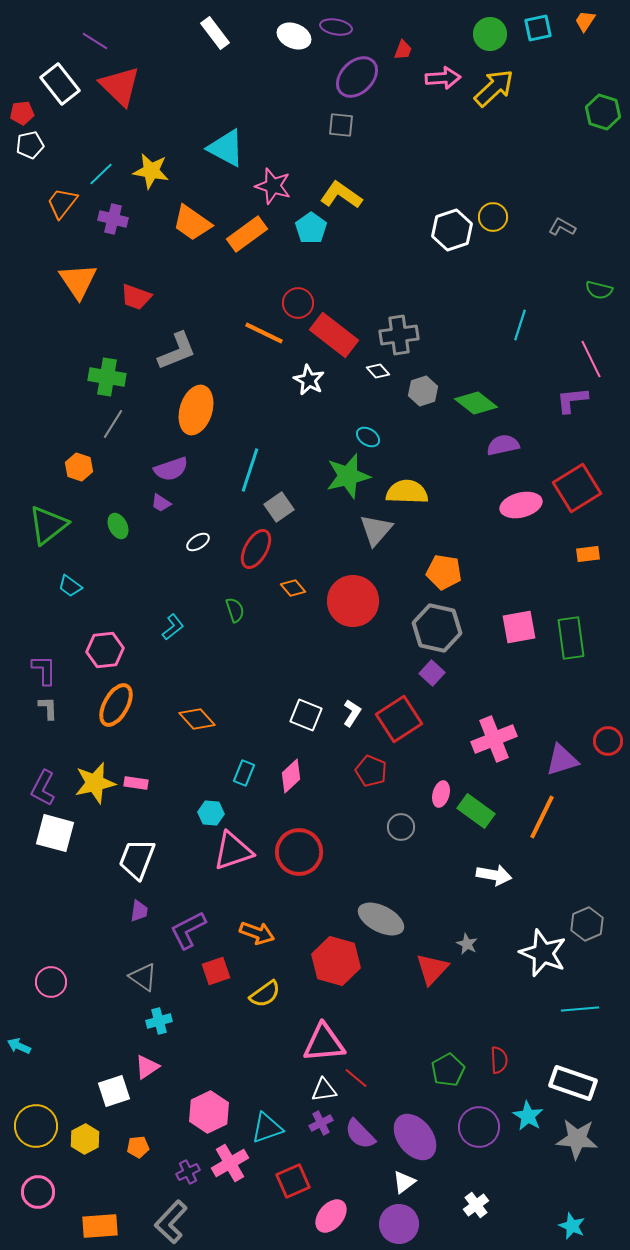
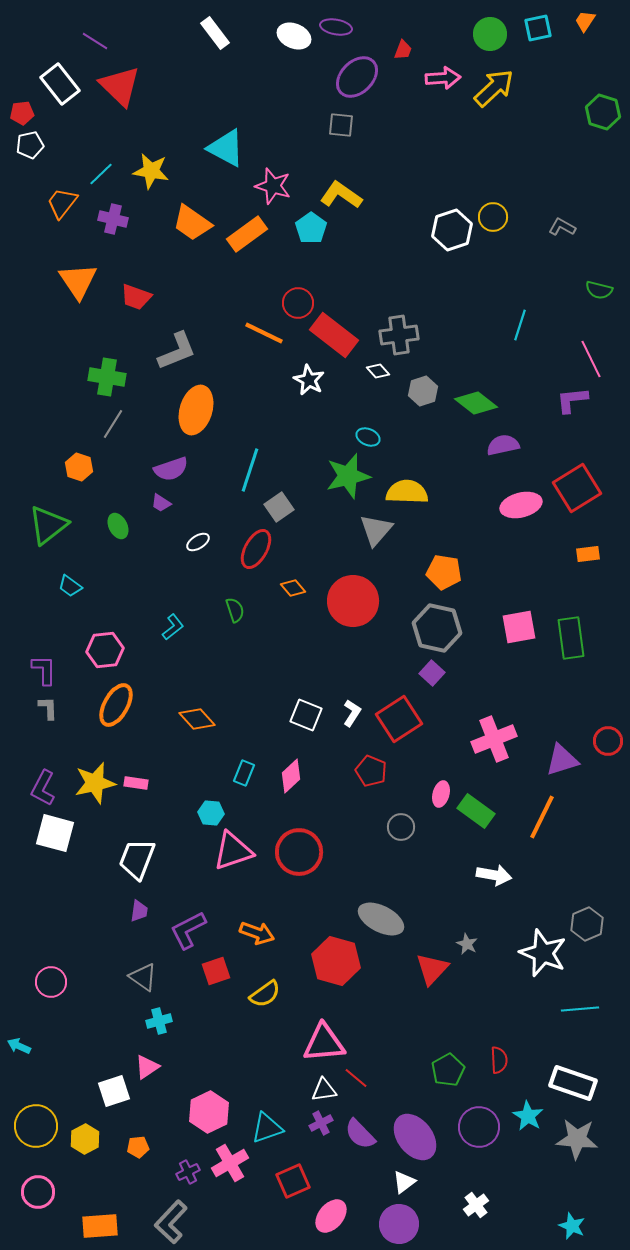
cyan ellipse at (368, 437): rotated 10 degrees counterclockwise
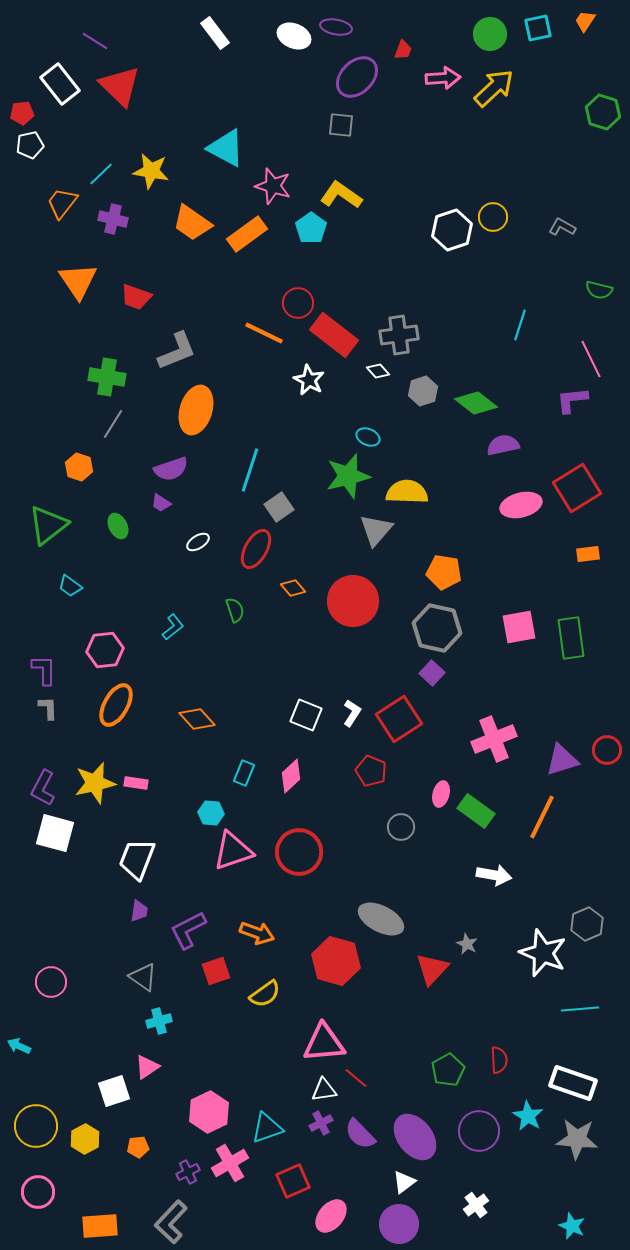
red circle at (608, 741): moved 1 px left, 9 px down
purple circle at (479, 1127): moved 4 px down
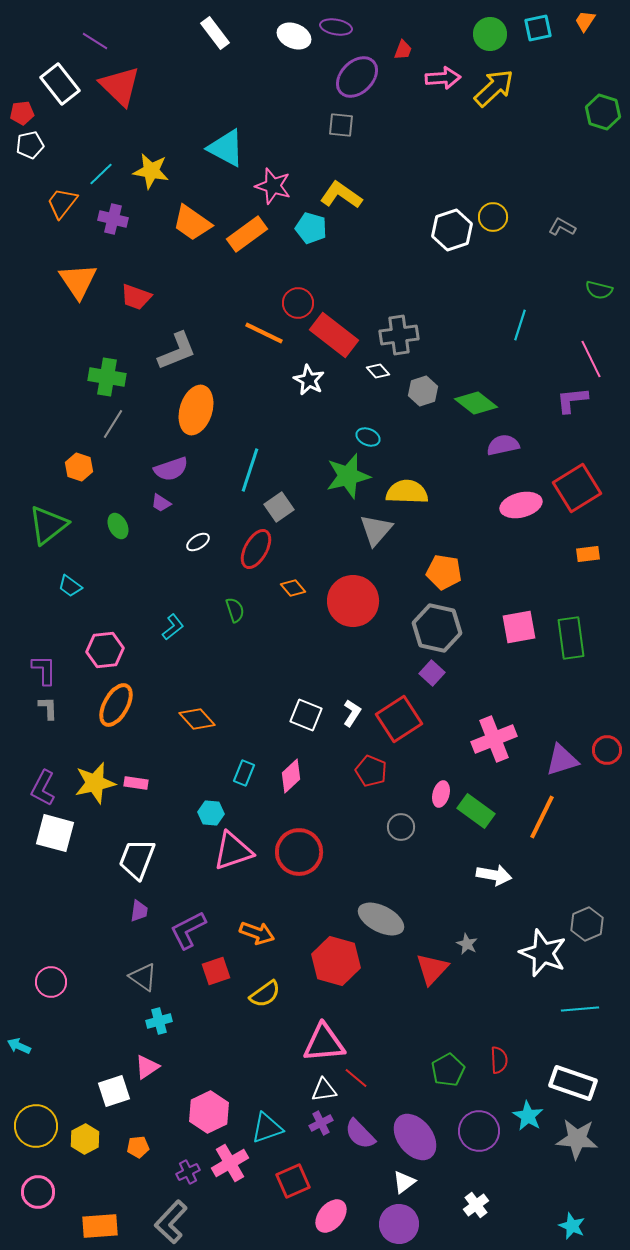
cyan pentagon at (311, 228): rotated 20 degrees counterclockwise
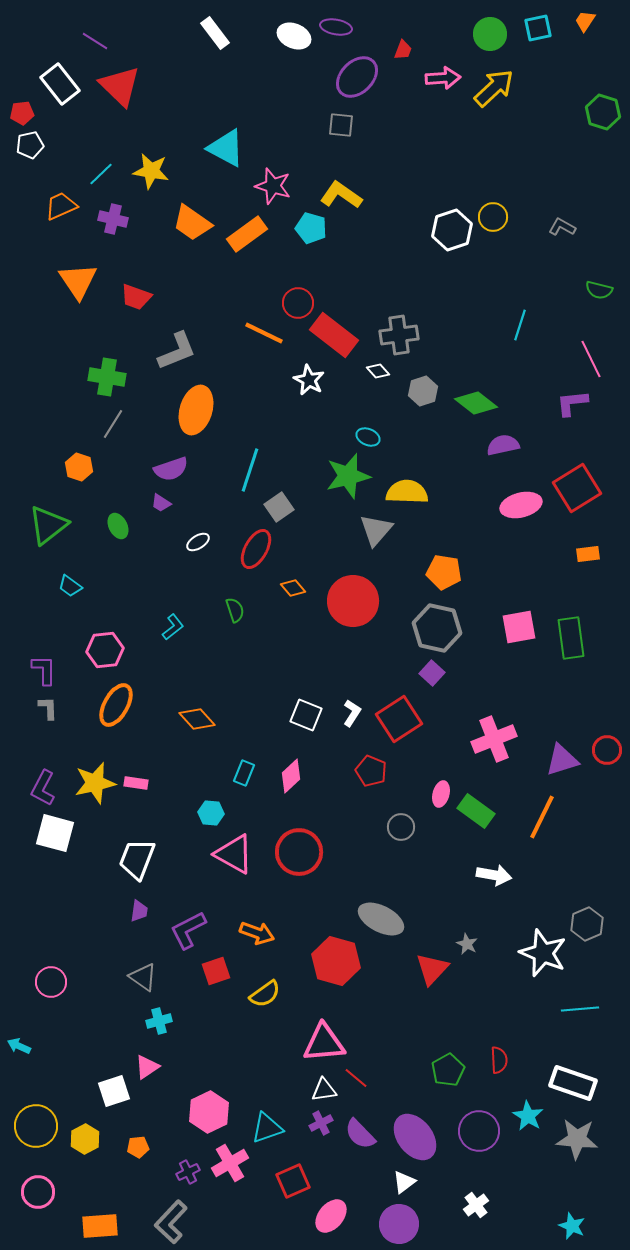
orange trapezoid at (62, 203): moved 1 px left, 3 px down; rotated 28 degrees clockwise
purple L-shape at (572, 400): moved 3 px down
pink triangle at (233, 851): moved 1 px right, 3 px down; rotated 48 degrees clockwise
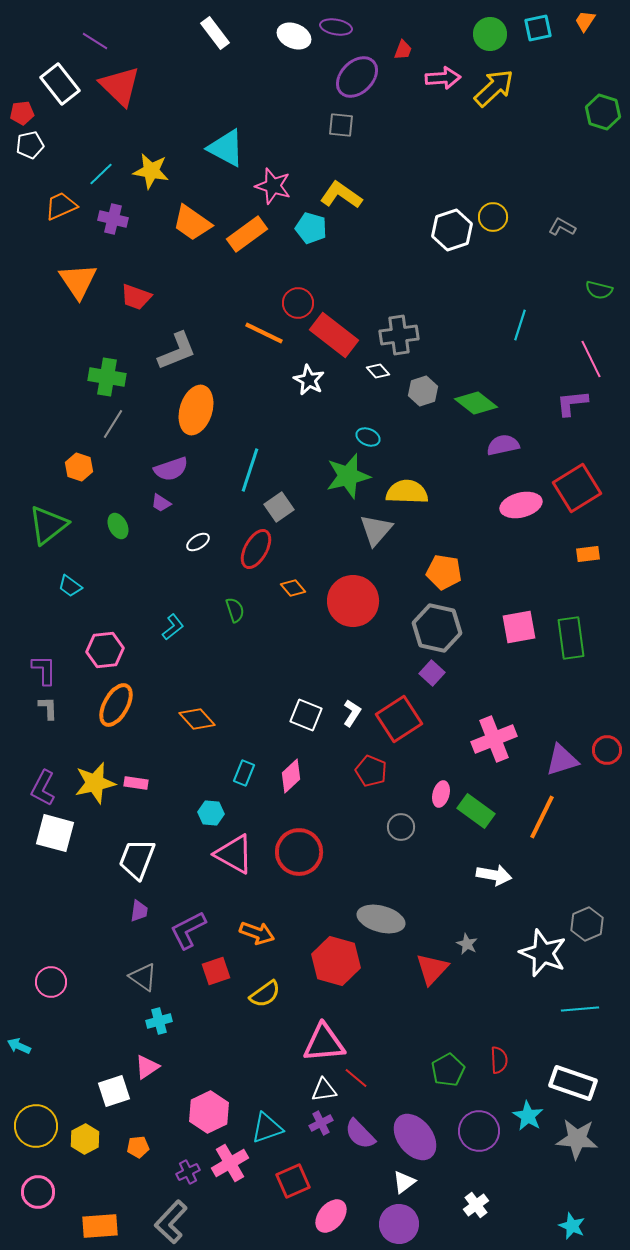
gray ellipse at (381, 919): rotated 12 degrees counterclockwise
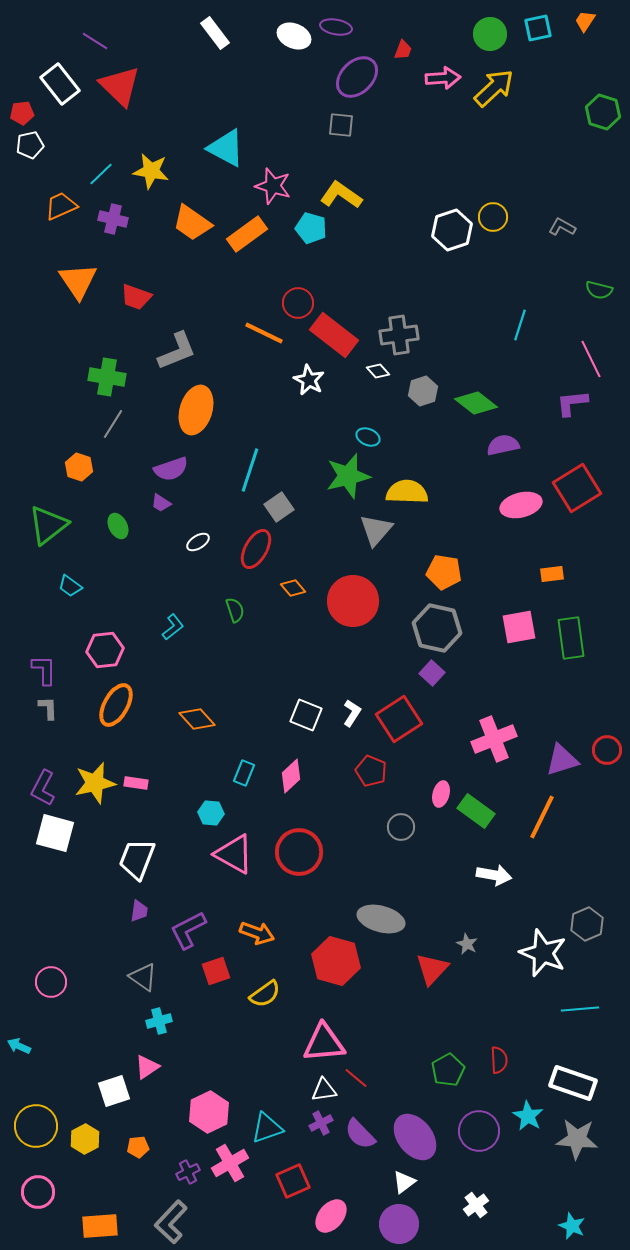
orange rectangle at (588, 554): moved 36 px left, 20 px down
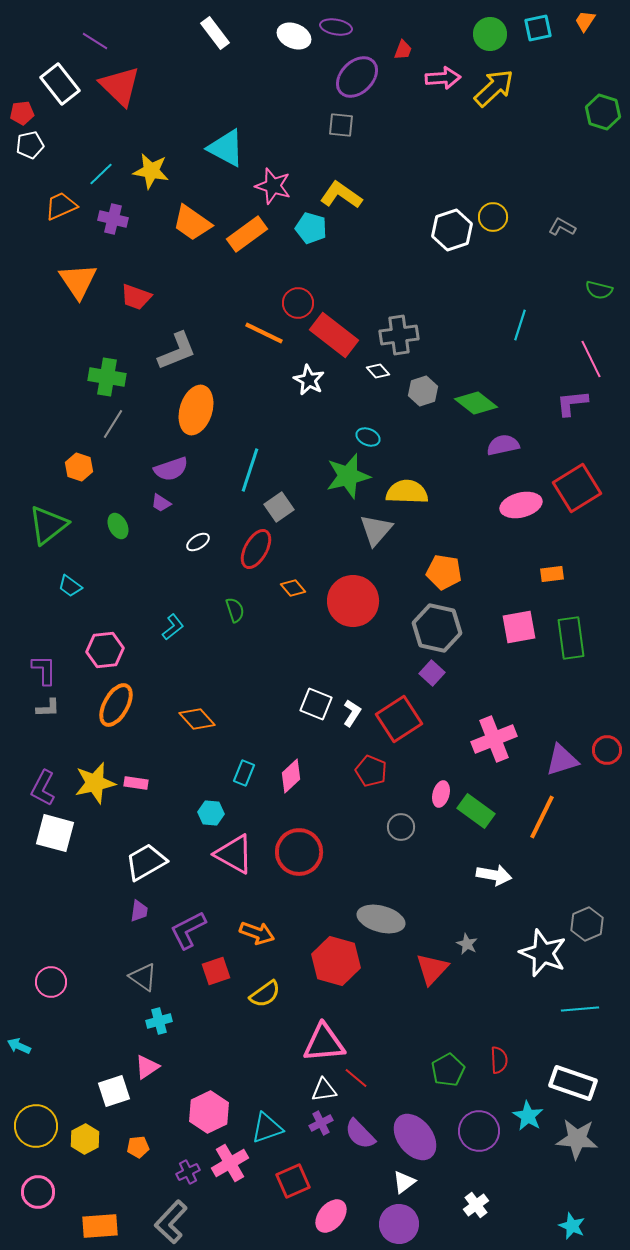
gray L-shape at (48, 708): rotated 90 degrees clockwise
white square at (306, 715): moved 10 px right, 11 px up
white trapezoid at (137, 859): moved 9 px right, 3 px down; rotated 39 degrees clockwise
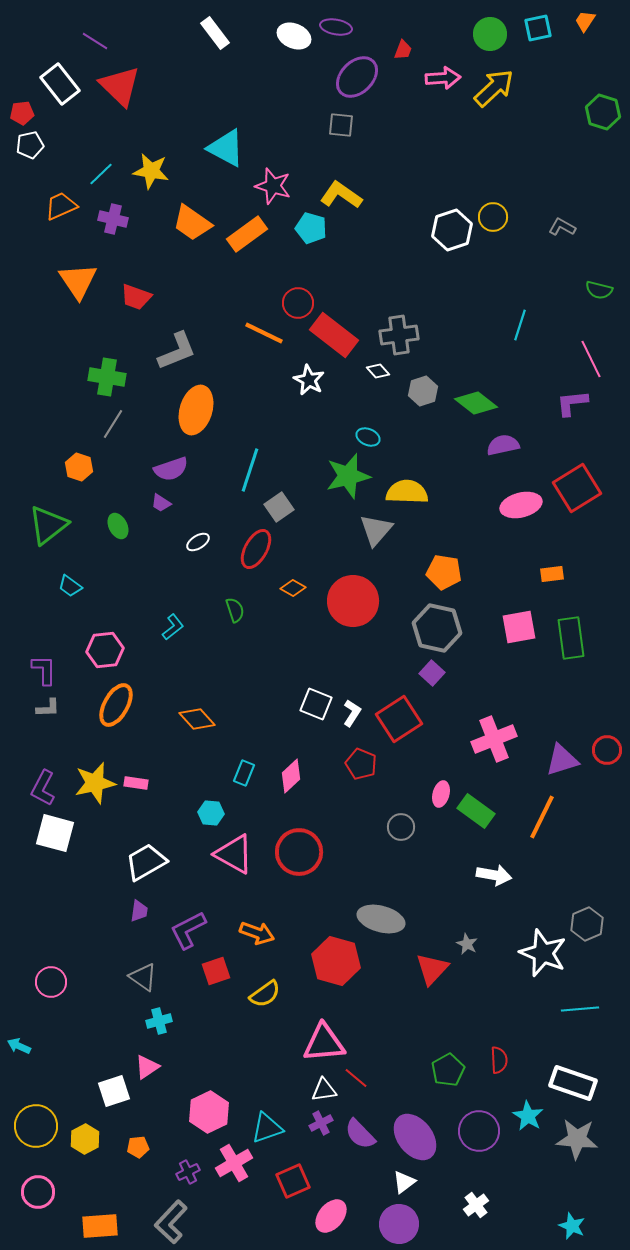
orange diamond at (293, 588): rotated 20 degrees counterclockwise
red pentagon at (371, 771): moved 10 px left, 7 px up
pink cross at (230, 1163): moved 4 px right
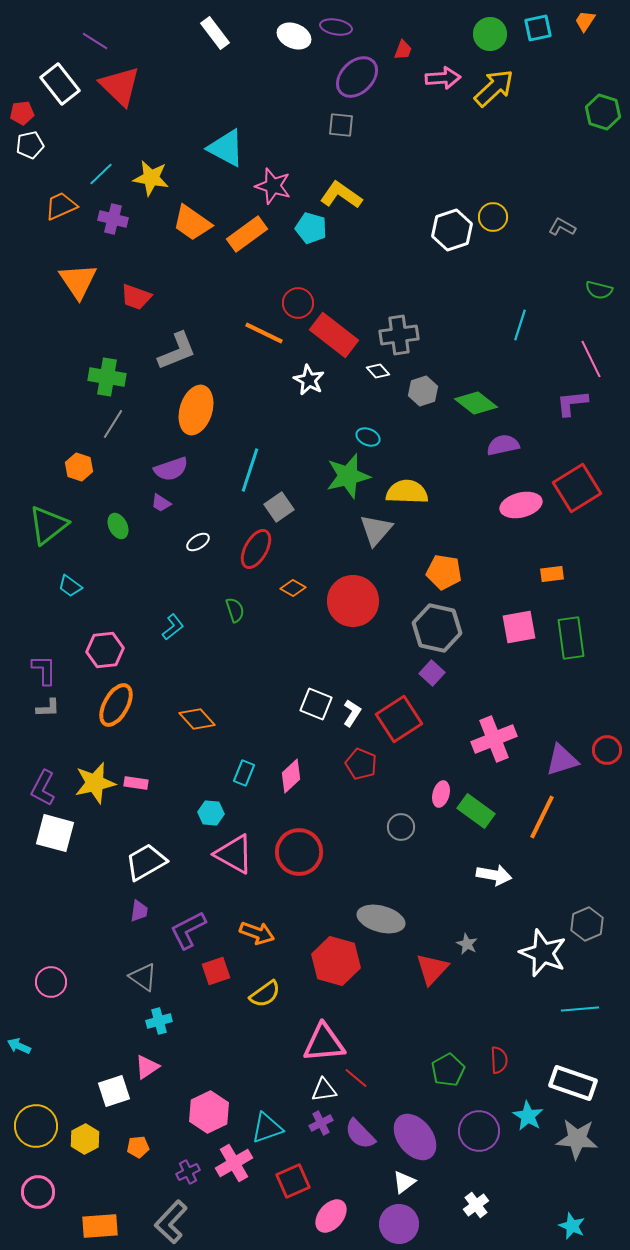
yellow star at (151, 171): moved 7 px down
